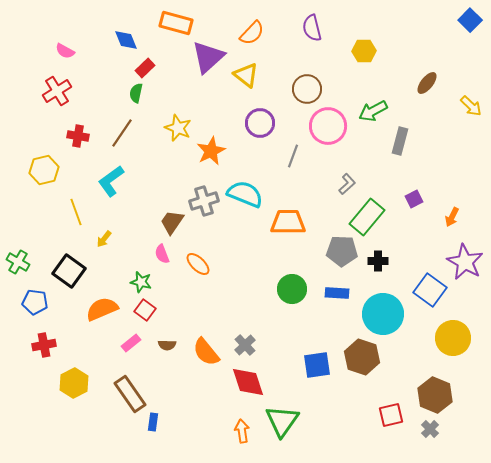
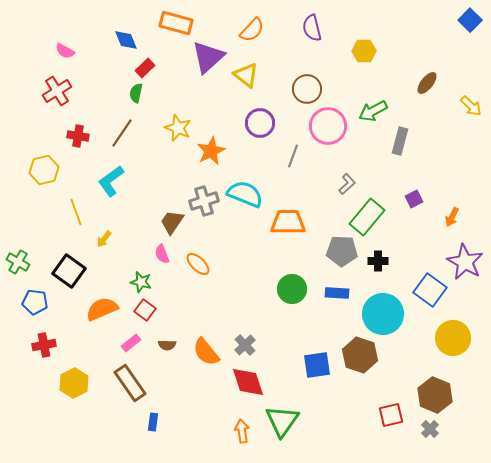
orange semicircle at (252, 33): moved 3 px up
brown hexagon at (362, 357): moved 2 px left, 2 px up
brown rectangle at (130, 394): moved 11 px up
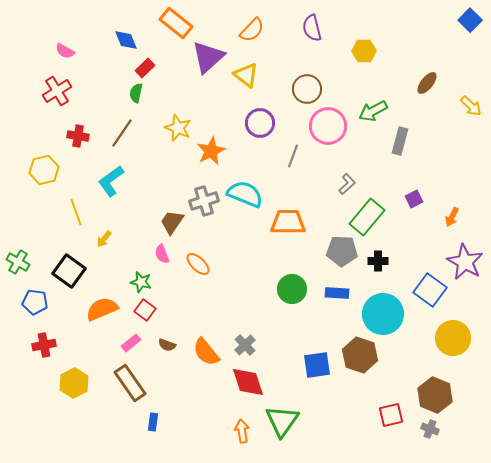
orange rectangle at (176, 23): rotated 24 degrees clockwise
brown semicircle at (167, 345): rotated 18 degrees clockwise
gray cross at (430, 429): rotated 24 degrees counterclockwise
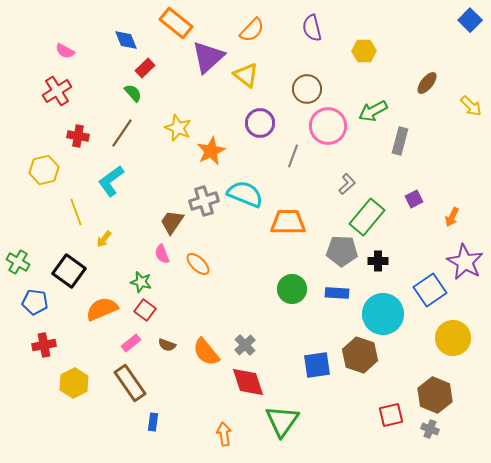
green semicircle at (136, 93): moved 3 px left; rotated 126 degrees clockwise
blue square at (430, 290): rotated 20 degrees clockwise
orange arrow at (242, 431): moved 18 px left, 3 px down
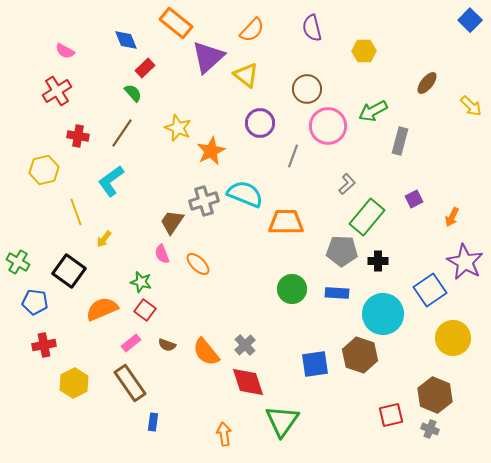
orange trapezoid at (288, 222): moved 2 px left
blue square at (317, 365): moved 2 px left, 1 px up
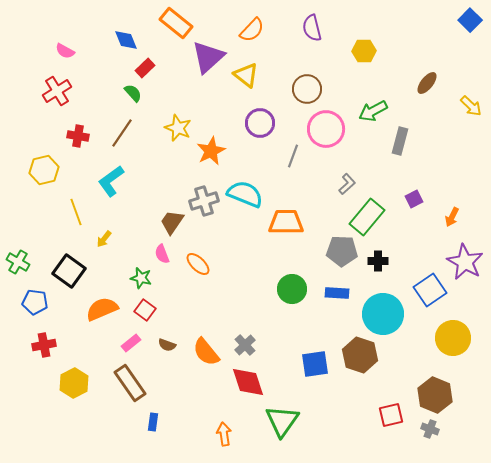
pink circle at (328, 126): moved 2 px left, 3 px down
green star at (141, 282): moved 4 px up
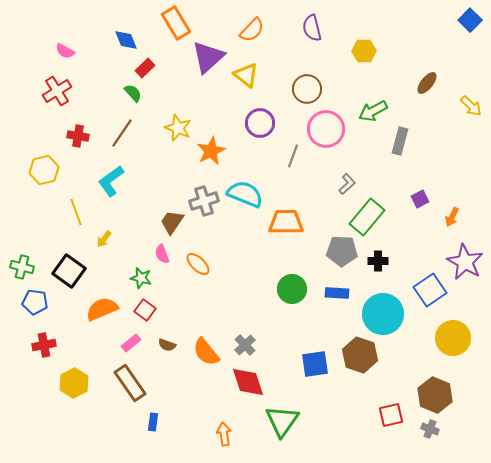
orange rectangle at (176, 23): rotated 20 degrees clockwise
purple square at (414, 199): moved 6 px right
green cross at (18, 262): moved 4 px right, 5 px down; rotated 15 degrees counterclockwise
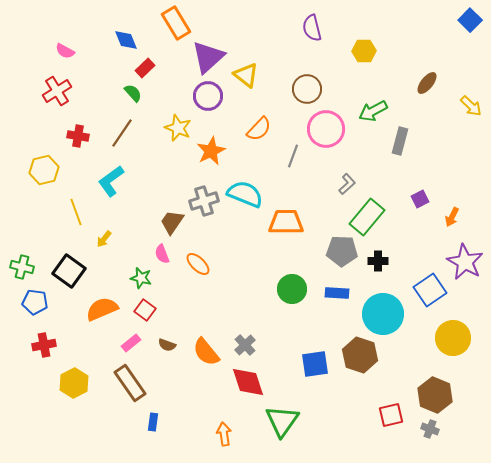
orange semicircle at (252, 30): moved 7 px right, 99 px down
purple circle at (260, 123): moved 52 px left, 27 px up
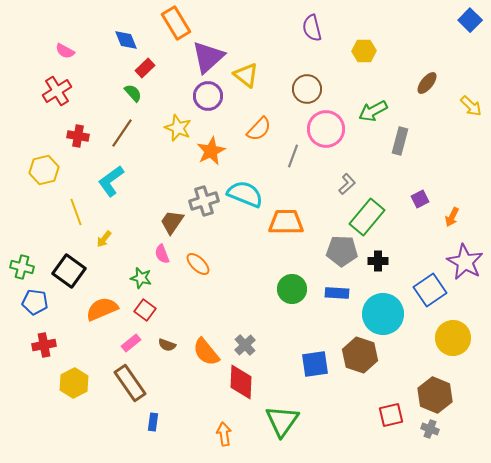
red diamond at (248, 382): moved 7 px left; rotated 21 degrees clockwise
